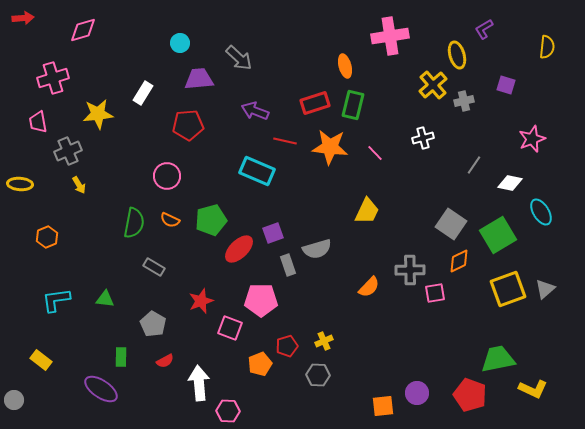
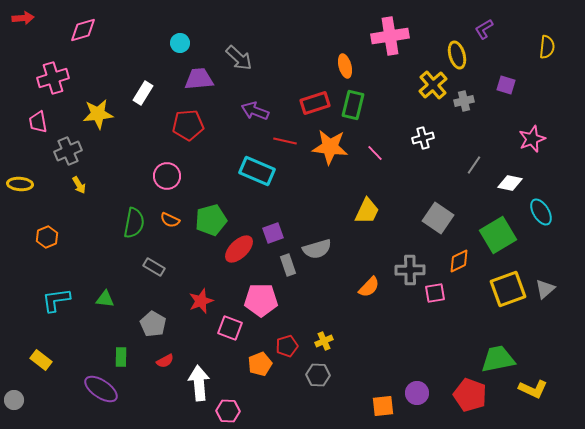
gray square at (451, 224): moved 13 px left, 6 px up
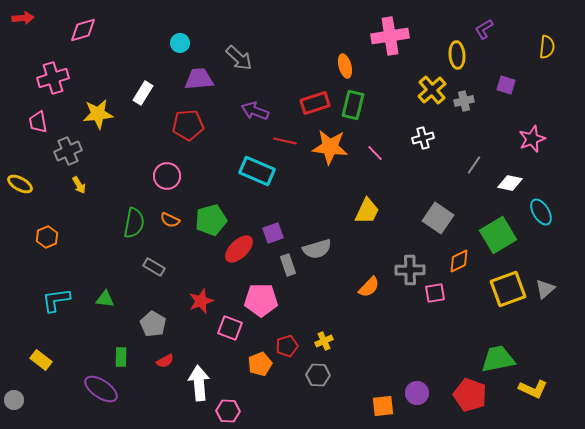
yellow ellipse at (457, 55): rotated 12 degrees clockwise
yellow cross at (433, 85): moved 1 px left, 5 px down
yellow ellipse at (20, 184): rotated 25 degrees clockwise
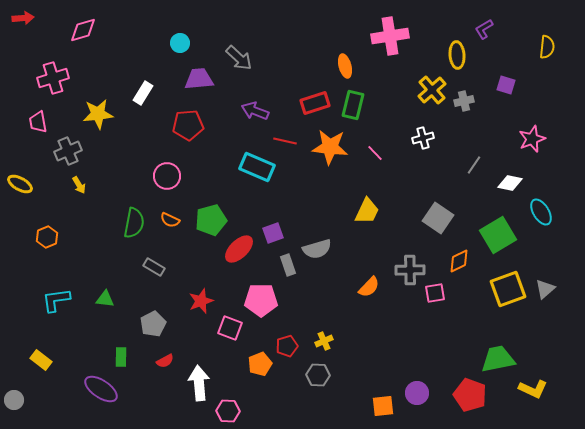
cyan rectangle at (257, 171): moved 4 px up
gray pentagon at (153, 324): rotated 15 degrees clockwise
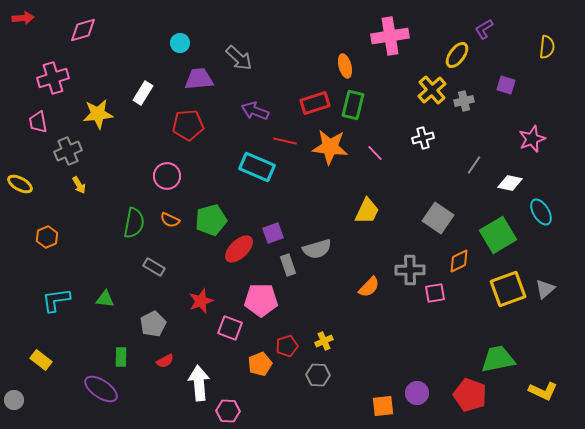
yellow ellipse at (457, 55): rotated 40 degrees clockwise
yellow L-shape at (533, 389): moved 10 px right, 2 px down
